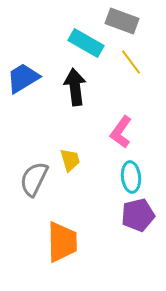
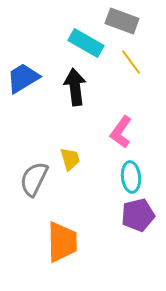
yellow trapezoid: moved 1 px up
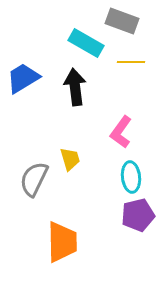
yellow line: rotated 52 degrees counterclockwise
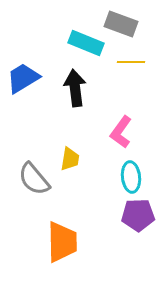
gray rectangle: moved 1 px left, 3 px down
cyan rectangle: rotated 8 degrees counterclockwise
black arrow: moved 1 px down
yellow trapezoid: rotated 25 degrees clockwise
gray semicircle: rotated 66 degrees counterclockwise
purple pentagon: rotated 12 degrees clockwise
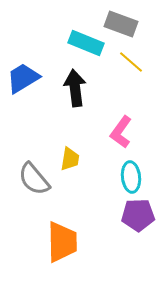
yellow line: rotated 40 degrees clockwise
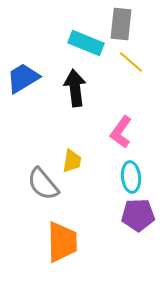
gray rectangle: rotated 76 degrees clockwise
yellow trapezoid: moved 2 px right, 2 px down
gray semicircle: moved 9 px right, 5 px down
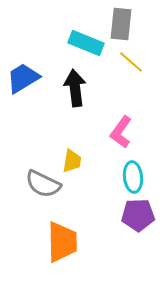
cyan ellipse: moved 2 px right
gray semicircle: rotated 24 degrees counterclockwise
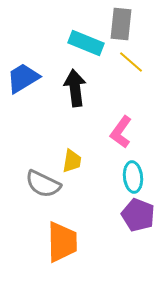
purple pentagon: rotated 24 degrees clockwise
